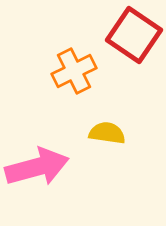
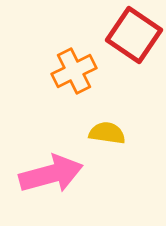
pink arrow: moved 14 px right, 7 px down
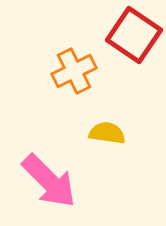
pink arrow: moved 2 px left, 7 px down; rotated 60 degrees clockwise
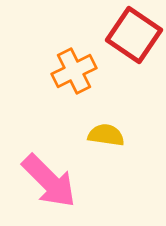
yellow semicircle: moved 1 px left, 2 px down
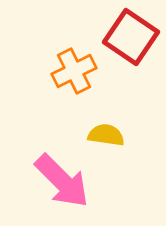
red square: moved 3 px left, 2 px down
pink arrow: moved 13 px right
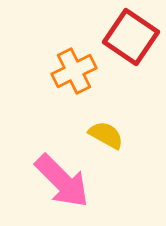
yellow semicircle: rotated 21 degrees clockwise
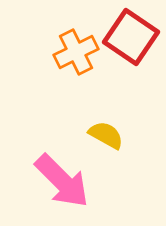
orange cross: moved 2 px right, 19 px up
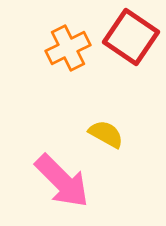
orange cross: moved 8 px left, 4 px up
yellow semicircle: moved 1 px up
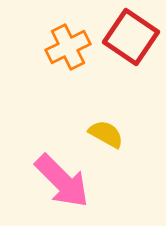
orange cross: moved 1 px up
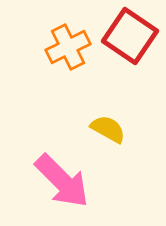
red square: moved 1 px left, 1 px up
yellow semicircle: moved 2 px right, 5 px up
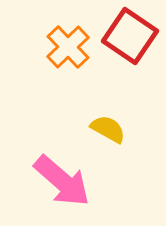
orange cross: rotated 18 degrees counterclockwise
pink arrow: rotated 4 degrees counterclockwise
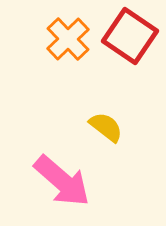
orange cross: moved 8 px up
yellow semicircle: moved 2 px left, 2 px up; rotated 9 degrees clockwise
